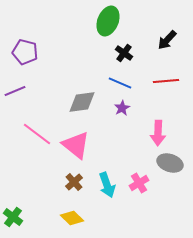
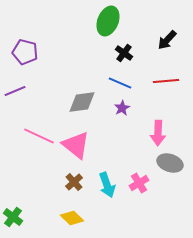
pink line: moved 2 px right, 2 px down; rotated 12 degrees counterclockwise
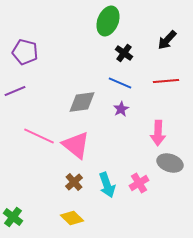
purple star: moved 1 px left, 1 px down
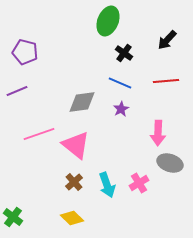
purple line: moved 2 px right
pink line: moved 2 px up; rotated 44 degrees counterclockwise
